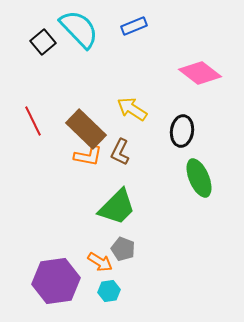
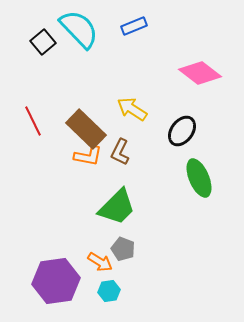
black ellipse: rotated 28 degrees clockwise
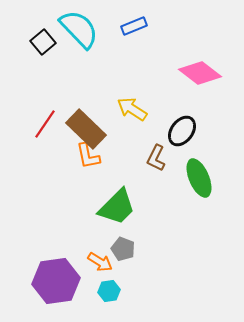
red line: moved 12 px right, 3 px down; rotated 60 degrees clockwise
brown L-shape: moved 36 px right, 6 px down
orange L-shape: rotated 68 degrees clockwise
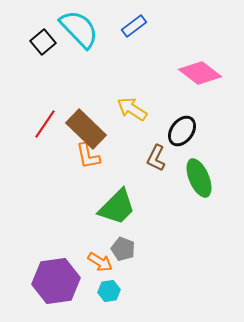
blue rectangle: rotated 15 degrees counterclockwise
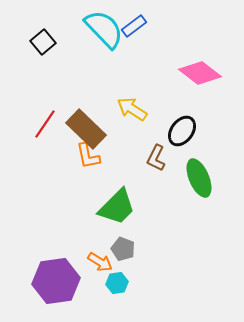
cyan semicircle: moved 25 px right
cyan hexagon: moved 8 px right, 8 px up
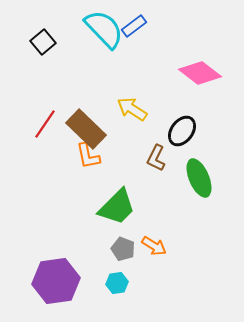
orange arrow: moved 54 px right, 16 px up
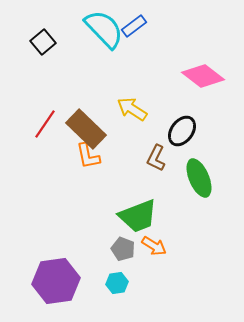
pink diamond: moved 3 px right, 3 px down
green trapezoid: moved 21 px right, 9 px down; rotated 24 degrees clockwise
